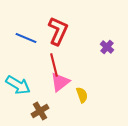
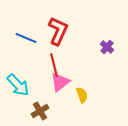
cyan arrow: rotated 15 degrees clockwise
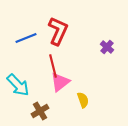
blue line: rotated 45 degrees counterclockwise
red line: moved 1 px left, 1 px down
yellow semicircle: moved 1 px right, 5 px down
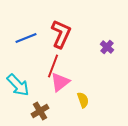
red L-shape: moved 3 px right, 3 px down
red line: rotated 35 degrees clockwise
